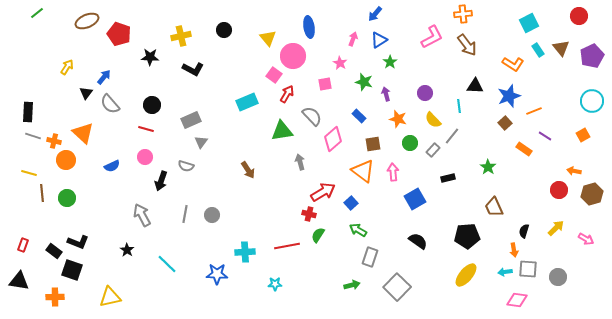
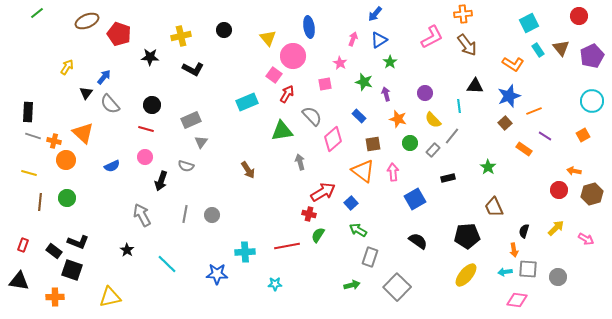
brown line at (42, 193): moved 2 px left, 9 px down; rotated 12 degrees clockwise
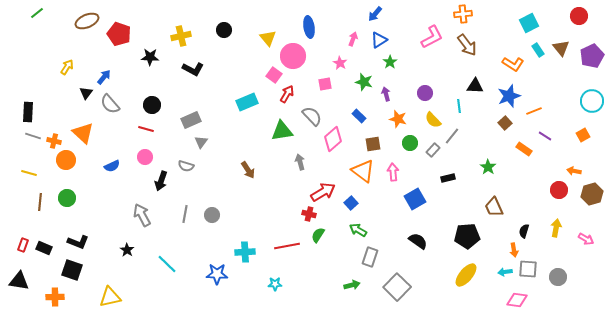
yellow arrow at (556, 228): rotated 36 degrees counterclockwise
black rectangle at (54, 251): moved 10 px left, 3 px up; rotated 14 degrees counterclockwise
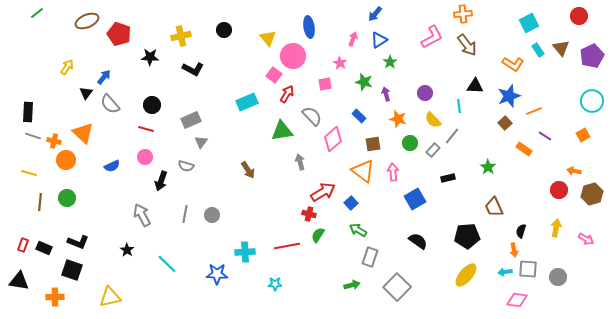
black semicircle at (524, 231): moved 3 px left
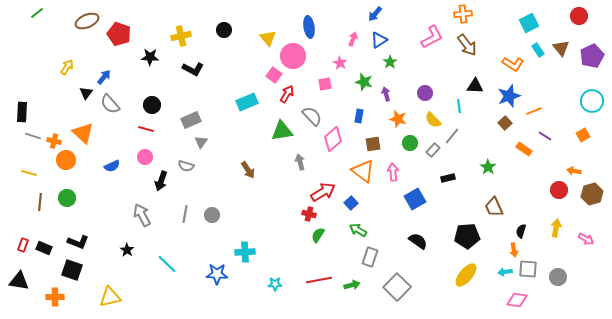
black rectangle at (28, 112): moved 6 px left
blue rectangle at (359, 116): rotated 56 degrees clockwise
red line at (287, 246): moved 32 px right, 34 px down
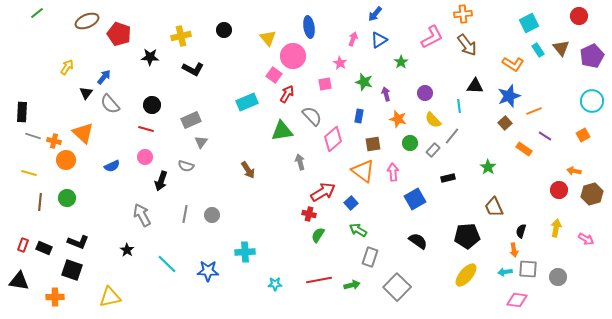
green star at (390, 62): moved 11 px right
blue star at (217, 274): moved 9 px left, 3 px up
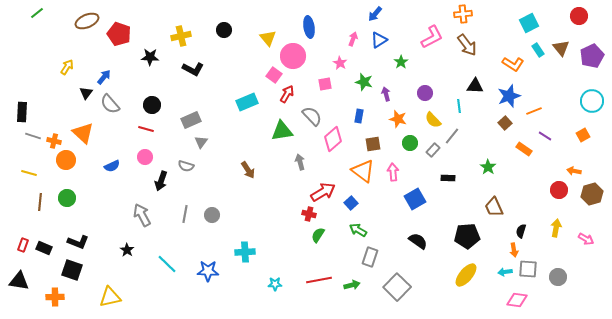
black rectangle at (448, 178): rotated 16 degrees clockwise
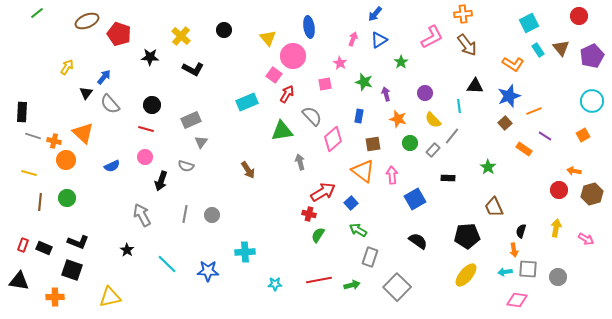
yellow cross at (181, 36): rotated 36 degrees counterclockwise
pink arrow at (393, 172): moved 1 px left, 3 px down
